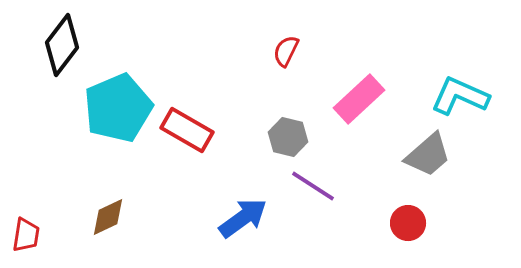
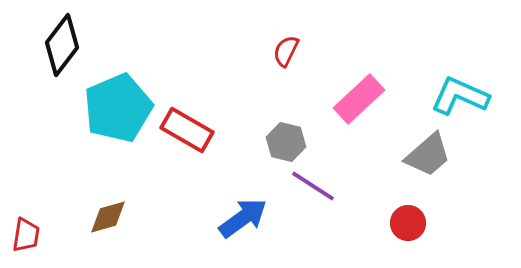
gray hexagon: moved 2 px left, 5 px down
brown diamond: rotated 9 degrees clockwise
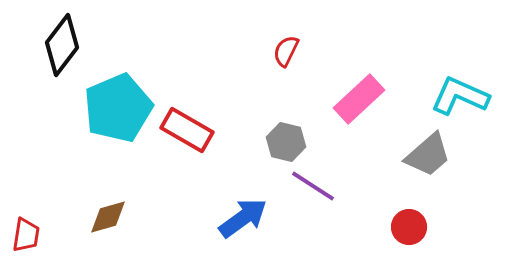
red circle: moved 1 px right, 4 px down
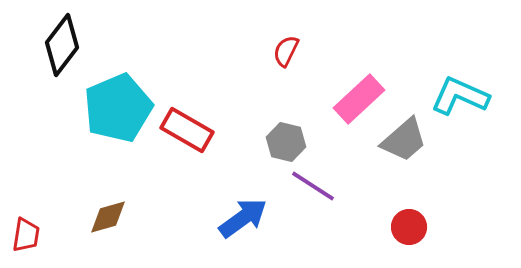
gray trapezoid: moved 24 px left, 15 px up
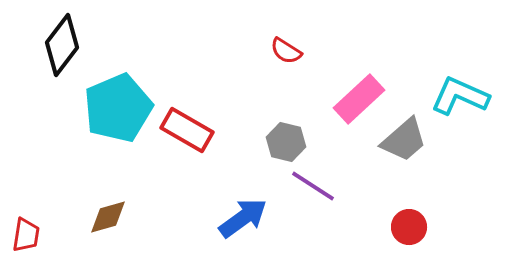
red semicircle: rotated 84 degrees counterclockwise
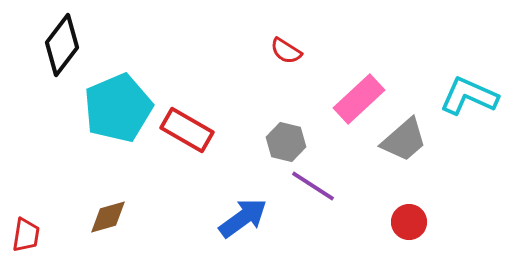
cyan L-shape: moved 9 px right
red circle: moved 5 px up
